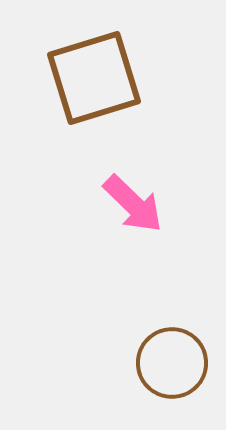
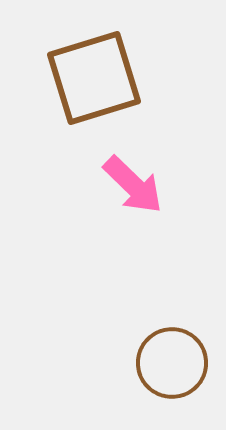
pink arrow: moved 19 px up
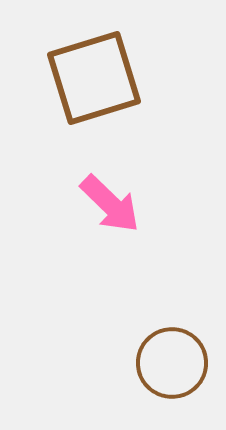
pink arrow: moved 23 px left, 19 px down
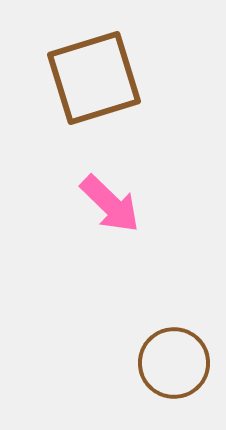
brown circle: moved 2 px right
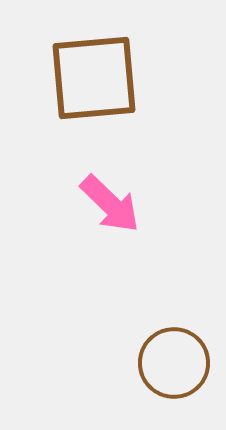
brown square: rotated 12 degrees clockwise
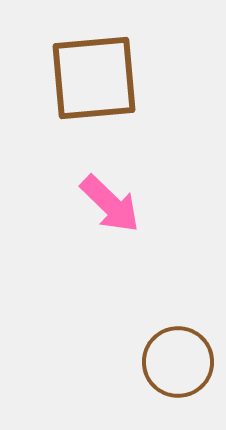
brown circle: moved 4 px right, 1 px up
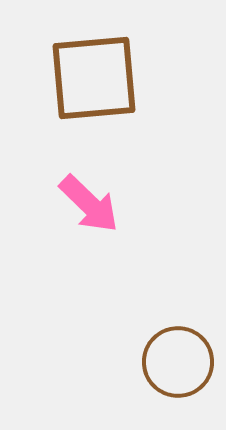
pink arrow: moved 21 px left
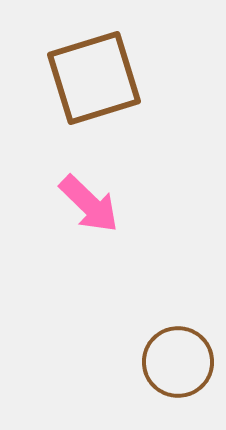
brown square: rotated 12 degrees counterclockwise
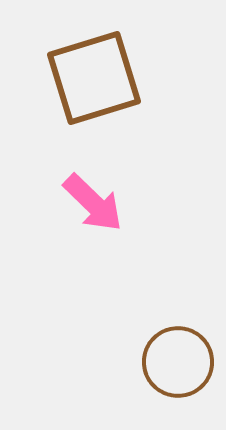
pink arrow: moved 4 px right, 1 px up
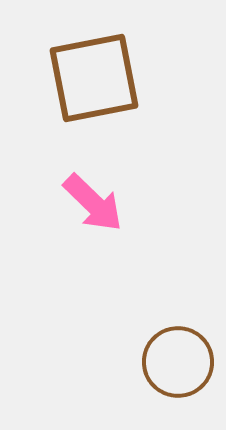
brown square: rotated 6 degrees clockwise
